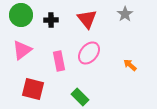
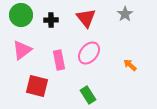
red triangle: moved 1 px left, 1 px up
pink rectangle: moved 1 px up
red square: moved 4 px right, 3 px up
green rectangle: moved 8 px right, 2 px up; rotated 12 degrees clockwise
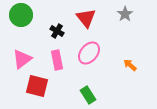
black cross: moved 6 px right, 11 px down; rotated 32 degrees clockwise
pink triangle: moved 9 px down
pink rectangle: moved 2 px left
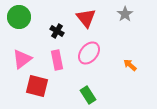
green circle: moved 2 px left, 2 px down
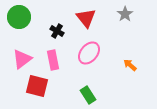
pink rectangle: moved 4 px left
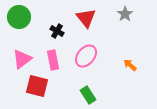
pink ellipse: moved 3 px left, 3 px down
